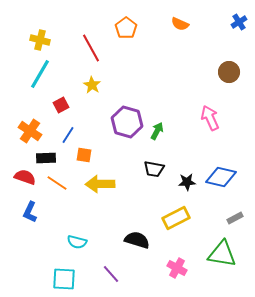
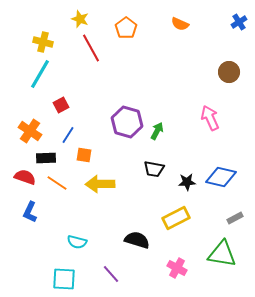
yellow cross: moved 3 px right, 2 px down
yellow star: moved 12 px left, 66 px up; rotated 12 degrees counterclockwise
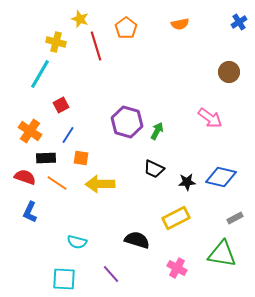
orange semicircle: rotated 36 degrees counterclockwise
yellow cross: moved 13 px right
red line: moved 5 px right, 2 px up; rotated 12 degrees clockwise
pink arrow: rotated 150 degrees clockwise
orange square: moved 3 px left, 3 px down
black trapezoid: rotated 15 degrees clockwise
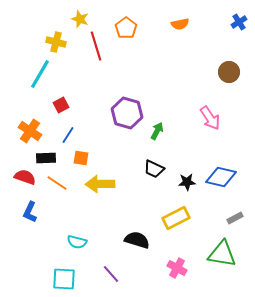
pink arrow: rotated 20 degrees clockwise
purple hexagon: moved 9 px up
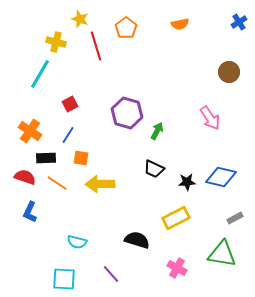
red square: moved 9 px right, 1 px up
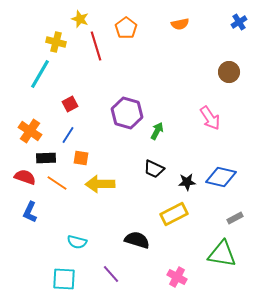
yellow rectangle: moved 2 px left, 4 px up
pink cross: moved 9 px down
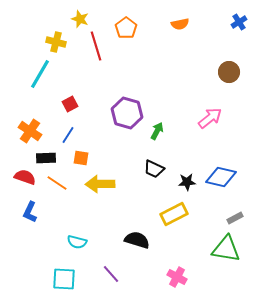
pink arrow: rotated 95 degrees counterclockwise
green triangle: moved 4 px right, 5 px up
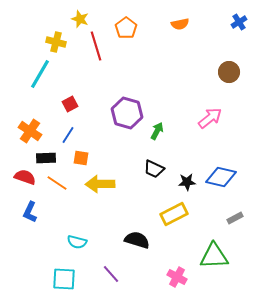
green triangle: moved 12 px left, 7 px down; rotated 12 degrees counterclockwise
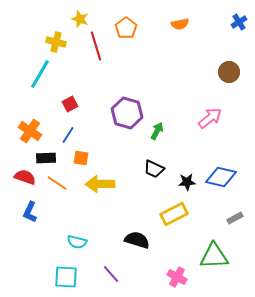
cyan square: moved 2 px right, 2 px up
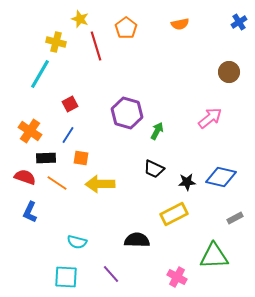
black semicircle: rotated 15 degrees counterclockwise
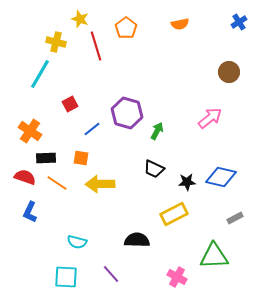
blue line: moved 24 px right, 6 px up; rotated 18 degrees clockwise
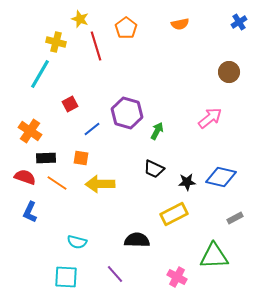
purple line: moved 4 px right
